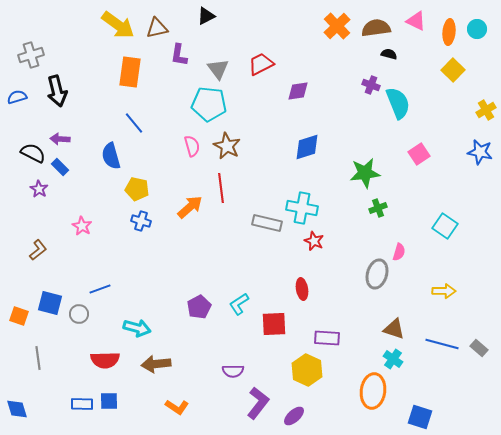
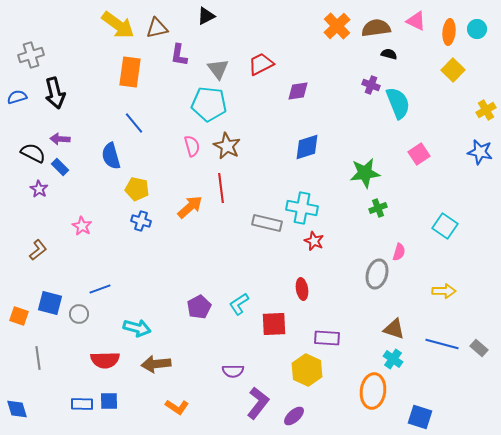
black arrow at (57, 91): moved 2 px left, 2 px down
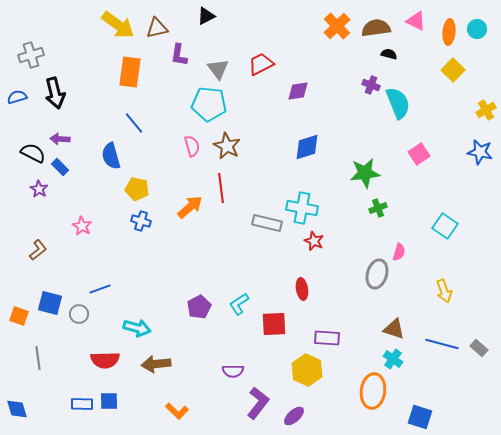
yellow arrow at (444, 291): rotated 70 degrees clockwise
orange L-shape at (177, 407): moved 4 px down; rotated 10 degrees clockwise
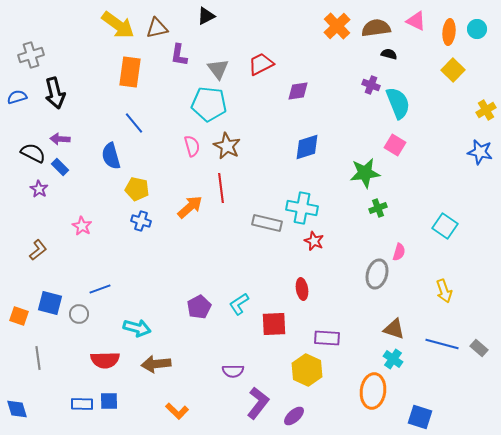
pink square at (419, 154): moved 24 px left, 9 px up; rotated 25 degrees counterclockwise
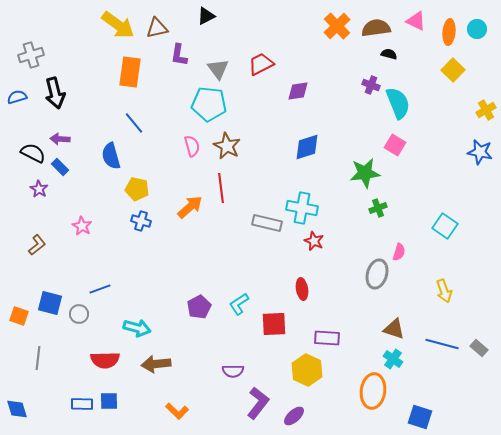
brown L-shape at (38, 250): moved 1 px left, 5 px up
gray line at (38, 358): rotated 15 degrees clockwise
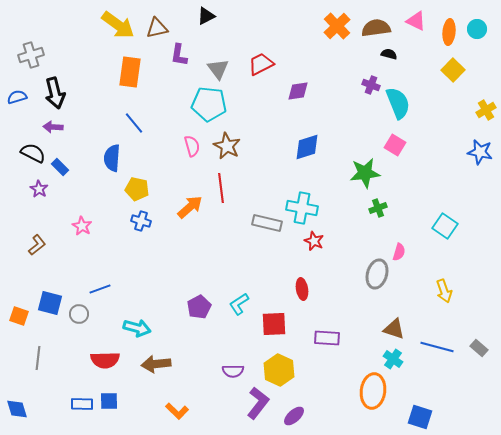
purple arrow at (60, 139): moved 7 px left, 12 px up
blue semicircle at (111, 156): moved 1 px right, 2 px down; rotated 20 degrees clockwise
blue line at (442, 344): moved 5 px left, 3 px down
yellow hexagon at (307, 370): moved 28 px left
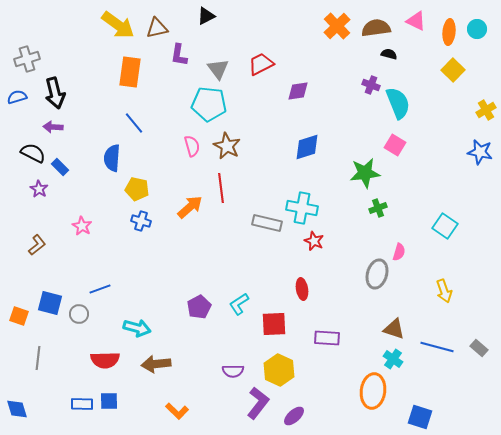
gray cross at (31, 55): moved 4 px left, 4 px down
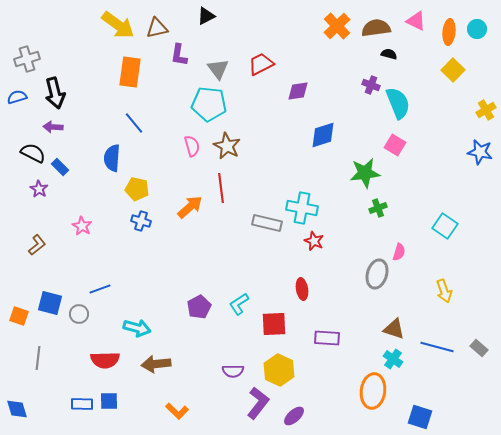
blue diamond at (307, 147): moved 16 px right, 12 px up
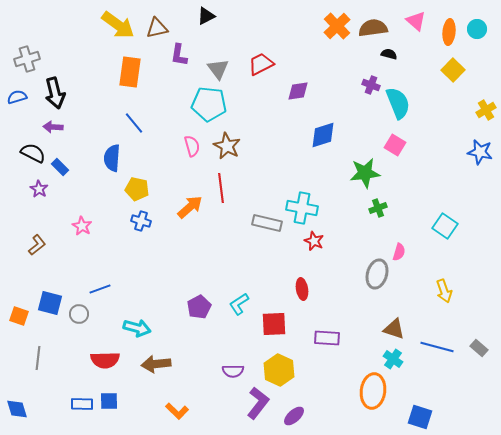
pink triangle at (416, 21): rotated 15 degrees clockwise
brown semicircle at (376, 28): moved 3 px left
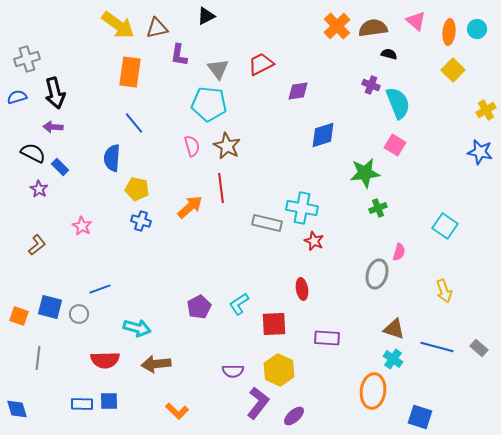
blue square at (50, 303): moved 4 px down
